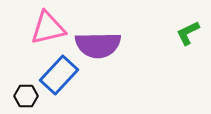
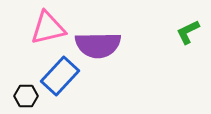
green L-shape: moved 1 px up
blue rectangle: moved 1 px right, 1 px down
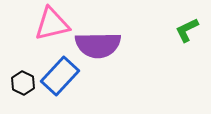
pink triangle: moved 4 px right, 4 px up
green L-shape: moved 1 px left, 2 px up
black hexagon: moved 3 px left, 13 px up; rotated 25 degrees clockwise
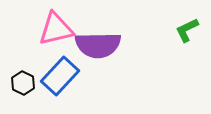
pink triangle: moved 4 px right, 5 px down
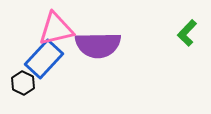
green L-shape: moved 3 px down; rotated 20 degrees counterclockwise
blue rectangle: moved 16 px left, 17 px up
